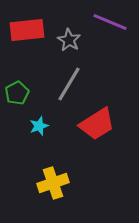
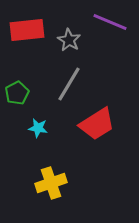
cyan star: moved 1 px left, 2 px down; rotated 30 degrees clockwise
yellow cross: moved 2 px left
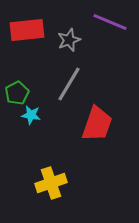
gray star: rotated 20 degrees clockwise
red trapezoid: rotated 39 degrees counterclockwise
cyan star: moved 7 px left, 13 px up
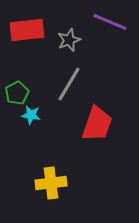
yellow cross: rotated 12 degrees clockwise
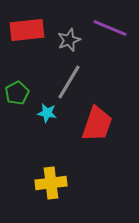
purple line: moved 6 px down
gray line: moved 2 px up
cyan star: moved 16 px right, 2 px up
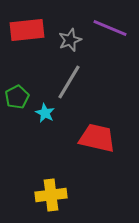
gray star: moved 1 px right
green pentagon: moved 4 px down
cyan star: moved 2 px left; rotated 18 degrees clockwise
red trapezoid: moved 14 px down; rotated 96 degrees counterclockwise
yellow cross: moved 12 px down
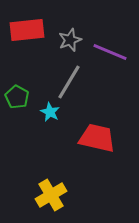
purple line: moved 24 px down
green pentagon: rotated 15 degrees counterclockwise
cyan star: moved 5 px right, 1 px up
yellow cross: rotated 24 degrees counterclockwise
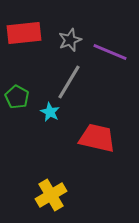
red rectangle: moved 3 px left, 3 px down
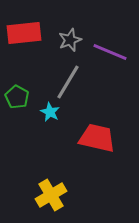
gray line: moved 1 px left
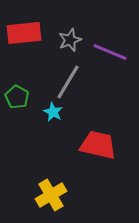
cyan star: moved 3 px right
red trapezoid: moved 1 px right, 7 px down
